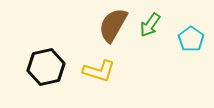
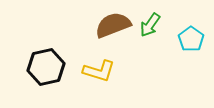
brown semicircle: rotated 39 degrees clockwise
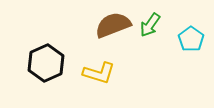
black hexagon: moved 4 px up; rotated 12 degrees counterclockwise
yellow L-shape: moved 2 px down
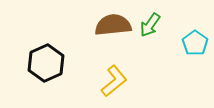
brown semicircle: rotated 15 degrees clockwise
cyan pentagon: moved 4 px right, 4 px down
yellow L-shape: moved 15 px right, 8 px down; rotated 56 degrees counterclockwise
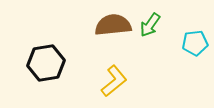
cyan pentagon: rotated 30 degrees clockwise
black hexagon: rotated 15 degrees clockwise
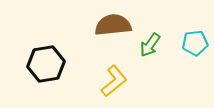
green arrow: moved 20 px down
black hexagon: moved 1 px down
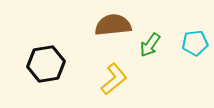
yellow L-shape: moved 2 px up
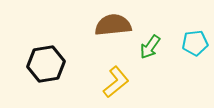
green arrow: moved 2 px down
yellow L-shape: moved 2 px right, 3 px down
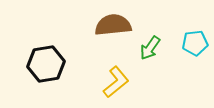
green arrow: moved 1 px down
